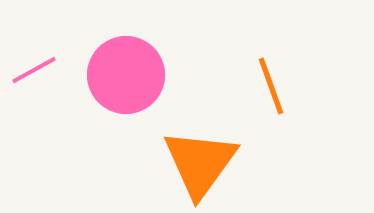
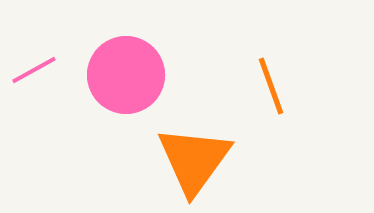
orange triangle: moved 6 px left, 3 px up
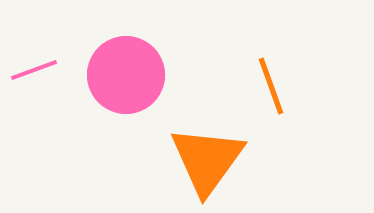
pink line: rotated 9 degrees clockwise
orange triangle: moved 13 px right
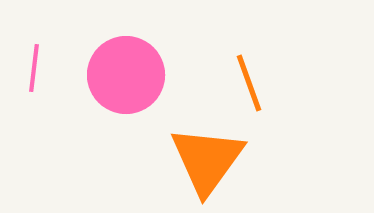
pink line: moved 2 px up; rotated 63 degrees counterclockwise
orange line: moved 22 px left, 3 px up
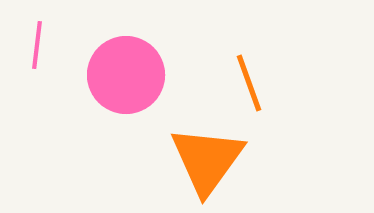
pink line: moved 3 px right, 23 px up
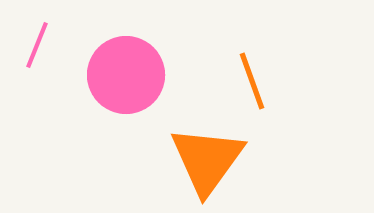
pink line: rotated 15 degrees clockwise
orange line: moved 3 px right, 2 px up
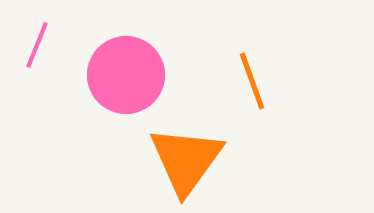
orange triangle: moved 21 px left
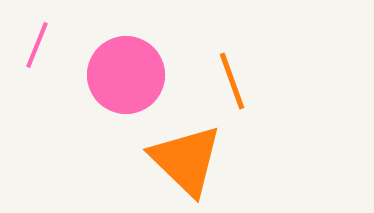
orange line: moved 20 px left
orange triangle: rotated 22 degrees counterclockwise
